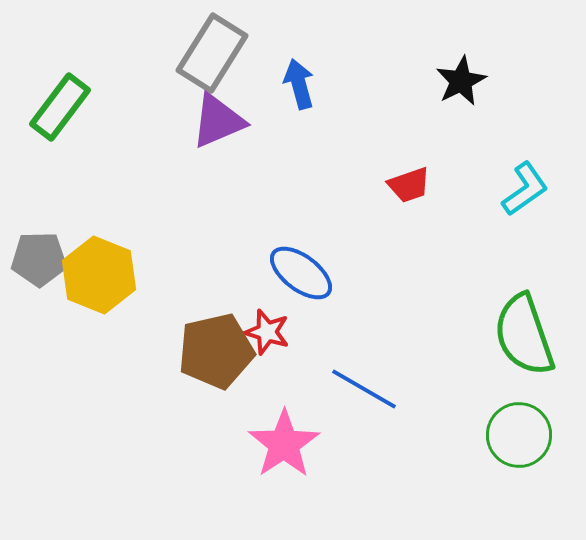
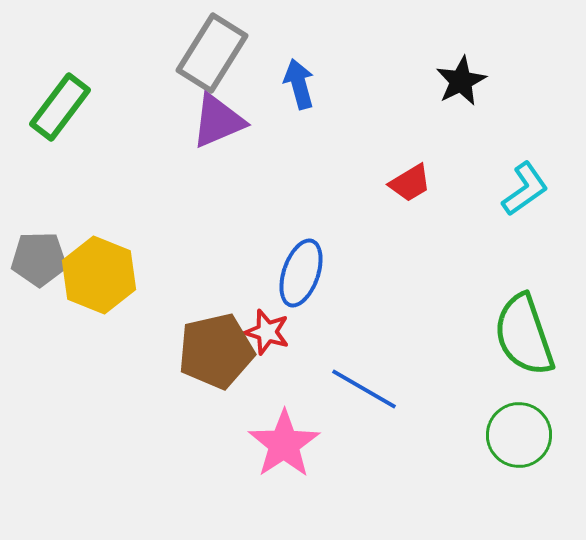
red trapezoid: moved 1 px right, 2 px up; rotated 12 degrees counterclockwise
blue ellipse: rotated 72 degrees clockwise
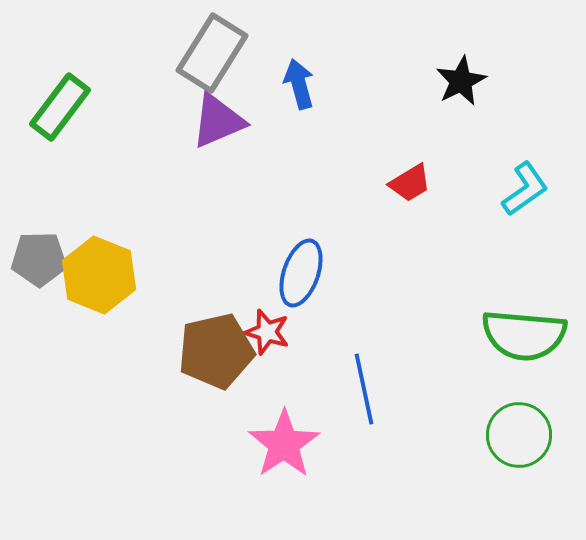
green semicircle: rotated 66 degrees counterclockwise
blue line: rotated 48 degrees clockwise
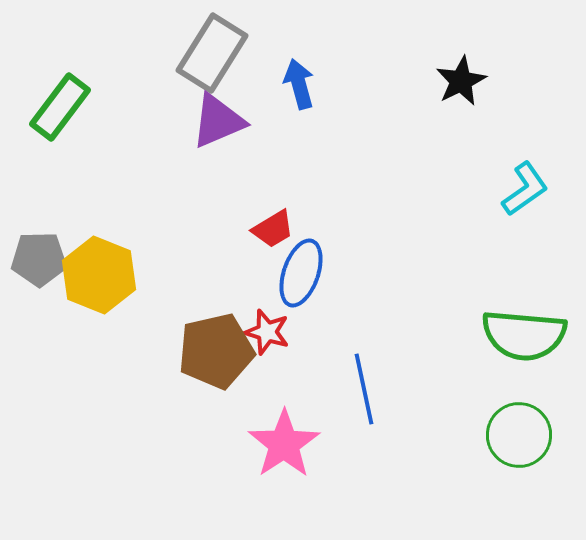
red trapezoid: moved 137 px left, 46 px down
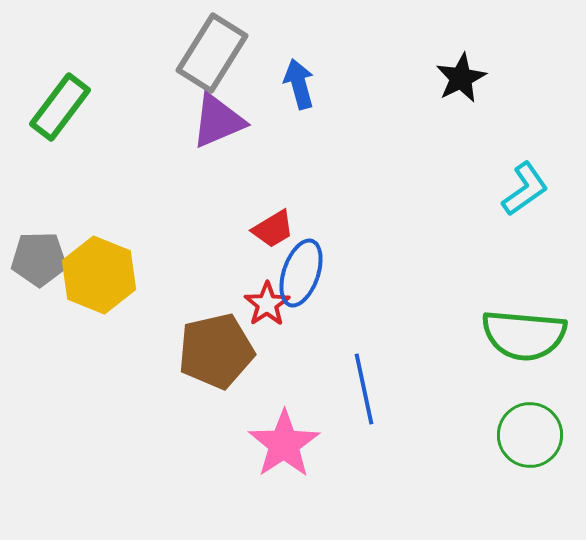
black star: moved 3 px up
red star: moved 28 px up; rotated 21 degrees clockwise
green circle: moved 11 px right
